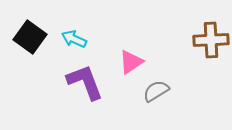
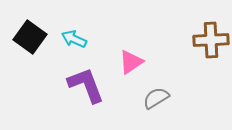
purple L-shape: moved 1 px right, 3 px down
gray semicircle: moved 7 px down
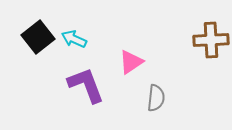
black square: moved 8 px right; rotated 16 degrees clockwise
gray semicircle: rotated 128 degrees clockwise
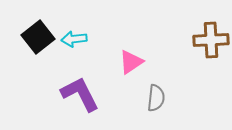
cyan arrow: rotated 30 degrees counterclockwise
purple L-shape: moved 6 px left, 9 px down; rotated 6 degrees counterclockwise
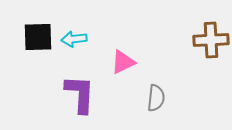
black square: rotated 36 degrees clockwise
pink triangle: moved 8 px left; rotated 8 degrees clockwise
purple L-shape: rotated 30 degrees clockwise
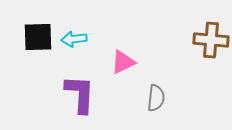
brown cross: rotated 8 degrees clockwise
